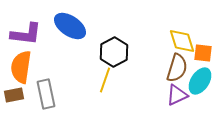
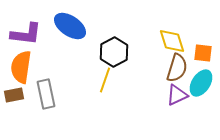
yellow diamond: moved 10 px left
cyan ellipse: moved 1 px right, 2 px down
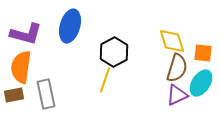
blue ellipse: rotated 72 degrees clockwise
purple L-shape: rotated 8 degrees clockwise
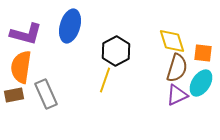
black hexagon: moved 2 px right, 1 px up
gray rectangle: rotated 12 degrees counterclockwise
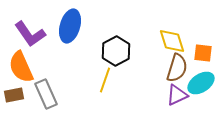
purple L-shape: moved 4 px right; rotated 40 degrees clockwise
orange semicircle: rotated 32 degrees counterclockwise
cyan ellipse: rotated 24 degrees clockwise
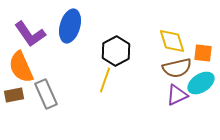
brown semicircle: rotated 60 degrees clockwise
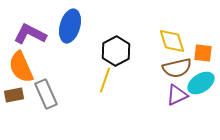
purple L-shape: rotated 152 degrees clockwise
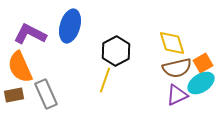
yellow diamond: moved 2 px down
orange square: moved 10 px down; rotated 36 degrees counterclockwise
orange semicircle: moved 1 px left
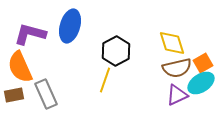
purple L-shape: rotated 12 degrees counterclockwise
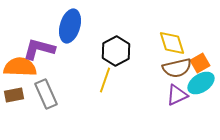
purple L-shape: moved 9 px right, 15 px down
orange square: moved 3 px left
orange semicircle: rotated 116 degrees clockwise
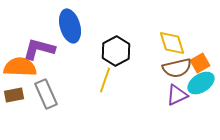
blue ellipse: rotated 32 degrees counterclockwise
